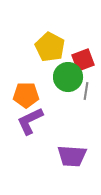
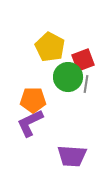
gray line: moved 7 px up
orange pentagon: moved 7 px right, 5 px down
purple L-shape: moved 2 px down
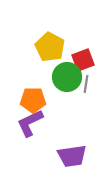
green circle: moved 1 px left
purple trapezoid: rotated 12 degrees counterclockwise
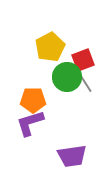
yellow pentagon: rotated 16 degrees clockwise
gray line: rotated 42 degrees counterclockwise
purple L-shape: rotated 8 degrees clockwise
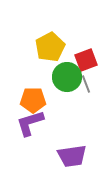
red square: moved 3 px right
gray line: rotated 12 degrees clockwise
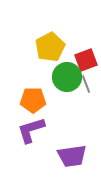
purple L-shape: moved 1 px right, 7 px down
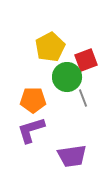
gray line: moved 3 px left, 14 px down
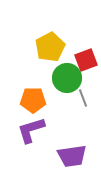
green circle: moved 1 px down
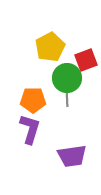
gray line: moved 16 px left; rotated 18 degrees clockwise
purple L-shape: moved 1 px left, 1 px up; rotated 124 degrees clockwise
